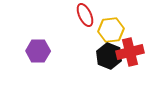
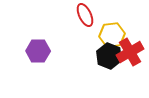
yellow hexagon: moved 1 px right, 5 px down
red cross: rotated 16 degrees counterclockwise
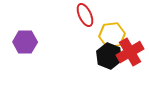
purple hexagon: moved 13 px left, 9 px up
